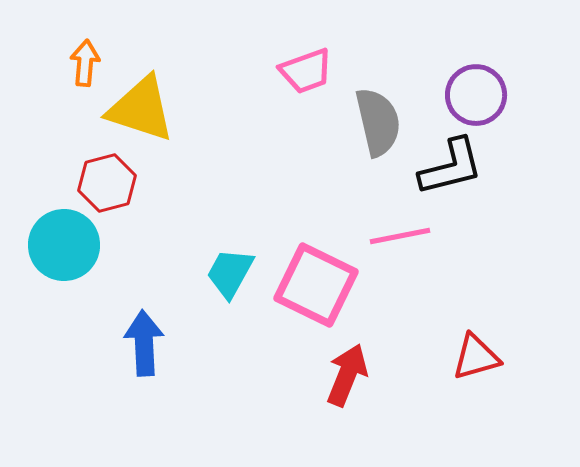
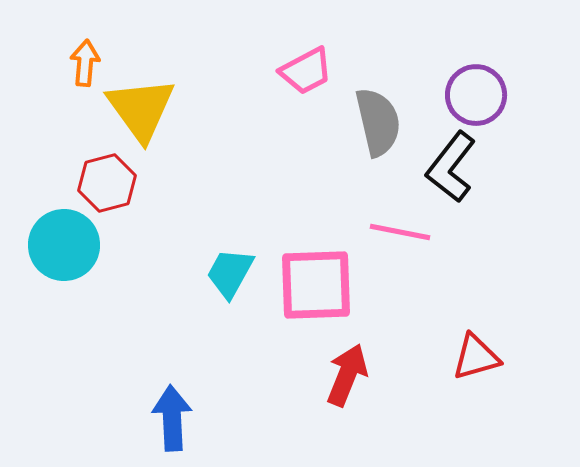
pink trapezoid: rotated 8 degrees counterclockwise
yellow triangle: rotated 36 degrees clockwise
black L-shape: rotated 142 degrees clockwise
pink line: moved 4 px up; rotated 22 degrees clockwise
pink square: rotated 28 degrees counterclockwise
blue arrow: moved 28 px right, 75 px down
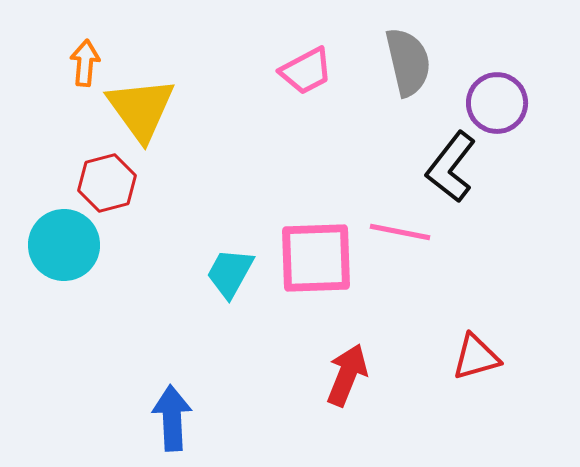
purple circle: moved 21 px right, 8 px down
gray semicircle: moved 30 px right, 60 px up
pink square: moved 27 px up
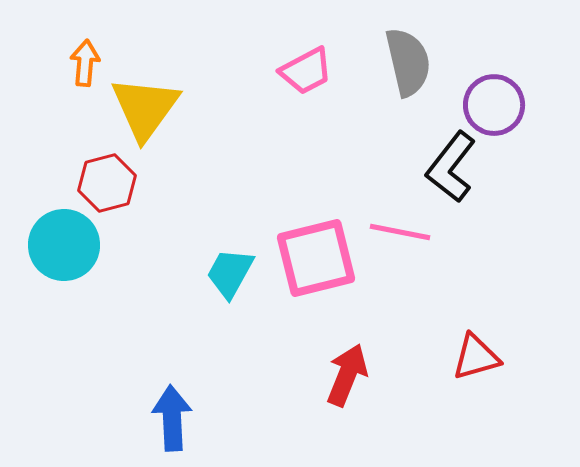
purple circle: moved 3 px left, 2 px down
yellow triangle: moved 4 px right, 1 px up; rotated 12 degrees clockwise
pink square: rotated 12 degrees counterclockwise
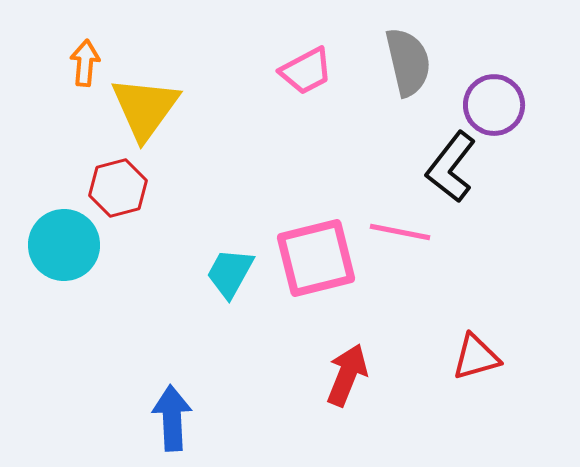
red hexagon: moved 11 px right, 5 px down
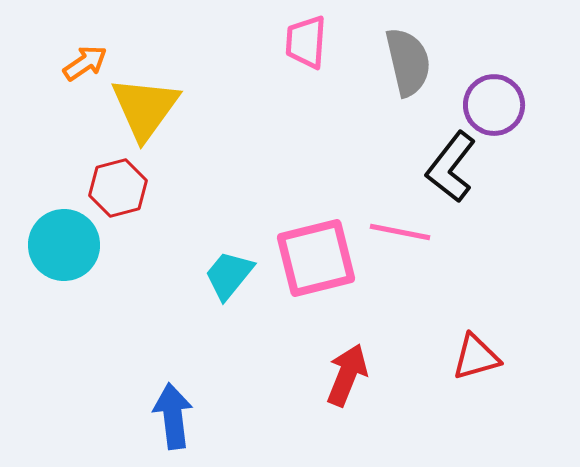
orange arrow: rotated 51 degrees clockwise
pink trapezoid: moved 29 px up; rotated 122 degrees clockwise
cyan trapezoid: moved 1 px left, 2 px down; rotated 10 degrees clockwise
blue arrow: moved 1 px right, 2 px up; rotated 4 degrees counterclockwise
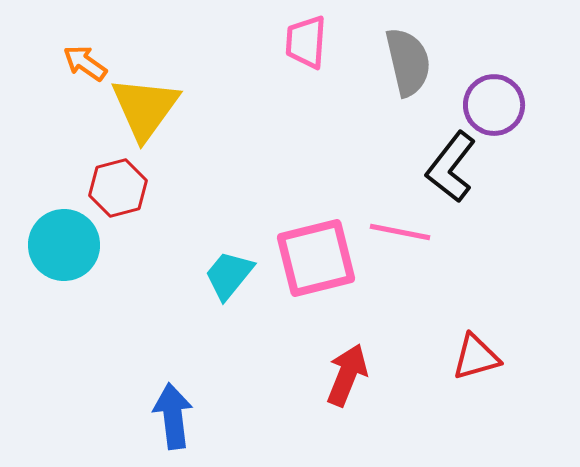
orange arrow: rotated 111 degrees counterclockwise
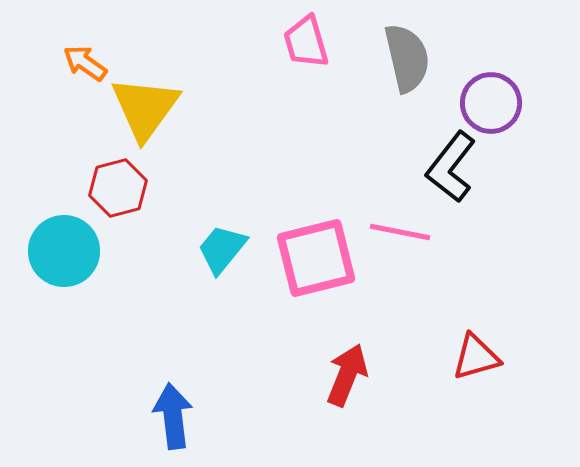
pink trapezoid: rotated 20 degrees counterclockwise
gray semicircle: moved 1 px left, 4 px up
purple circle: moved 3 px left, 2 px up
cyan circle: moved 6 px down
cyan trapezoid: moved 7 px left, 26 px up
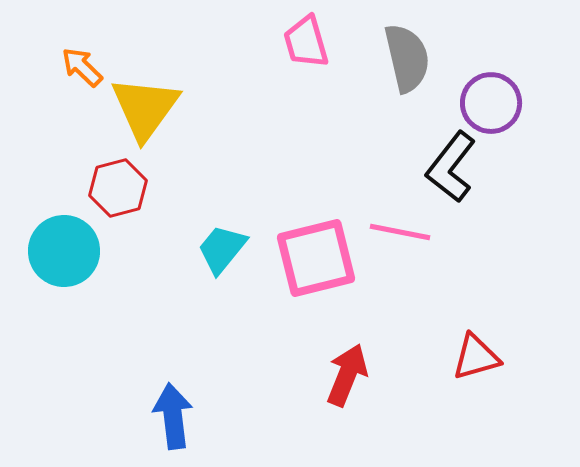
orange arrow: moved 3 px left, 4 px down; rotated 9 degrees clockwise
